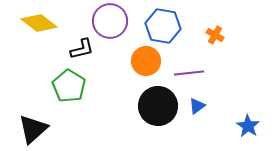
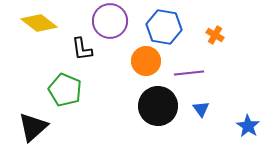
blue hexagon: moved 1 px right, 1 px down
black L-shape: rotated 95 degrees clockwise
green pentagon: moved 4 px left, 4 px down; rotated 8 degrees counterclockwise
blue triangle: moved 4 px right, 3 px down; rotated 30 degrees counterclockwise
black triangle: moved 2 px up
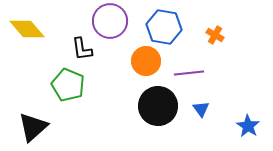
yellow diamond: moved 12 px left, 6 px down; rotated 12 degrees clockwise
green pentagon: moved 3 px right, 5 px up
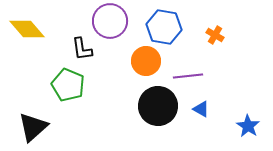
purple line: moved 1 px left, 3 px down
blue triangle: rotated 24 degrees counterclockwise
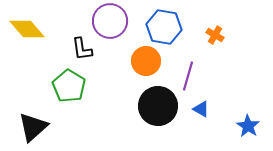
purple line: rotated 68 degrees counterclockwise
green pentagon: moved 1 px right, 1 px down; rotated 8 degrees clockwise
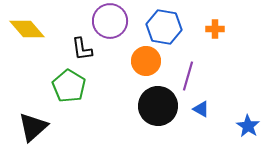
orange cross: moved 6 px up; rotated 30 degrees counterclockwise
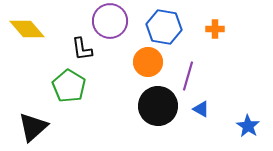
orange circle: moved 2 px right, 1 px down
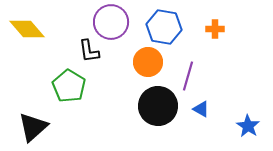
purple circle: moved 1 px right, 1 px down
black L-shape: moved 7 px right, 2 px down
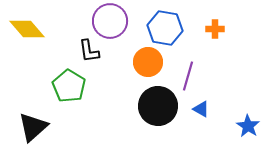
purple circle: moved 1 px left, 1 px up
blue hexagon: moved 1 px right, 1 px down
